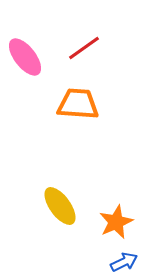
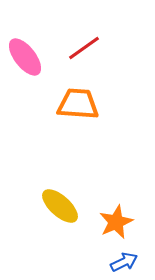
yellow ellipse: rotated 12 degrees counterclockwise
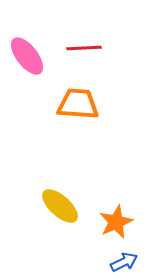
red line: rotated 32 degrees clockwise
pink ellipse: moved 2 px right, 1 px up
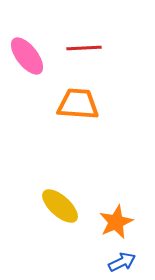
blue arrow: moved 2 px left
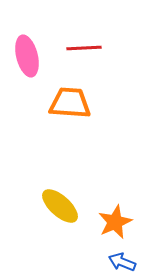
pink ellipse: rotated 24 degrees clockwise
orange trapezoid: moved 8 px left, 1 px up
orange star: moved 1 px left
blue arrow: rotated 132 degrees counterclockwise
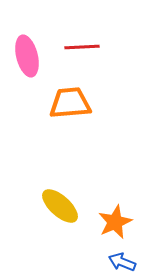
red line: moved 2 px left, 1 px up
orange trapezoid: rotated 9 degrees counterclockwise
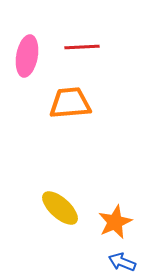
pink ellipse: rotated 24 degrees clockwise
yellow ellipse: moved 2 px down
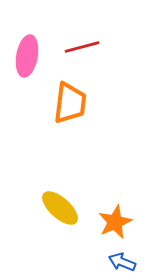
red line: rotated 12 degrees counterclockwise
orange trapezoid: rotated 102 degrees clockwise
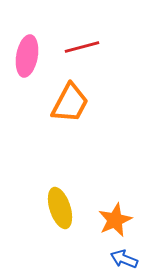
orange trapezoid: rotated 21 degrees clockwise
yellow ellipse: rotated 30 degrees clockwise
orange star: moved 2 px up
blue arrow: moved 2 px right, 3 px up
